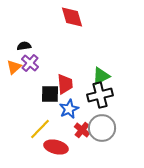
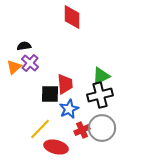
red diamond: rotated 15 degrees clockwise
red cross: rotated 28 degrees clockwise
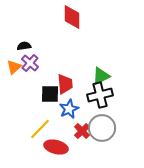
red cross: moved 1 px down; rotated 21 degrees counterclockwise
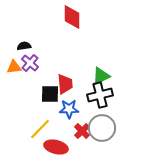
orange triangle: rotated 35 degrees clockwise
blue star: rotated 24 degrees clockwise
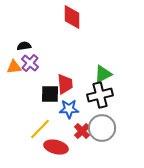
green triangle: moved 2 px right, 2 px up
